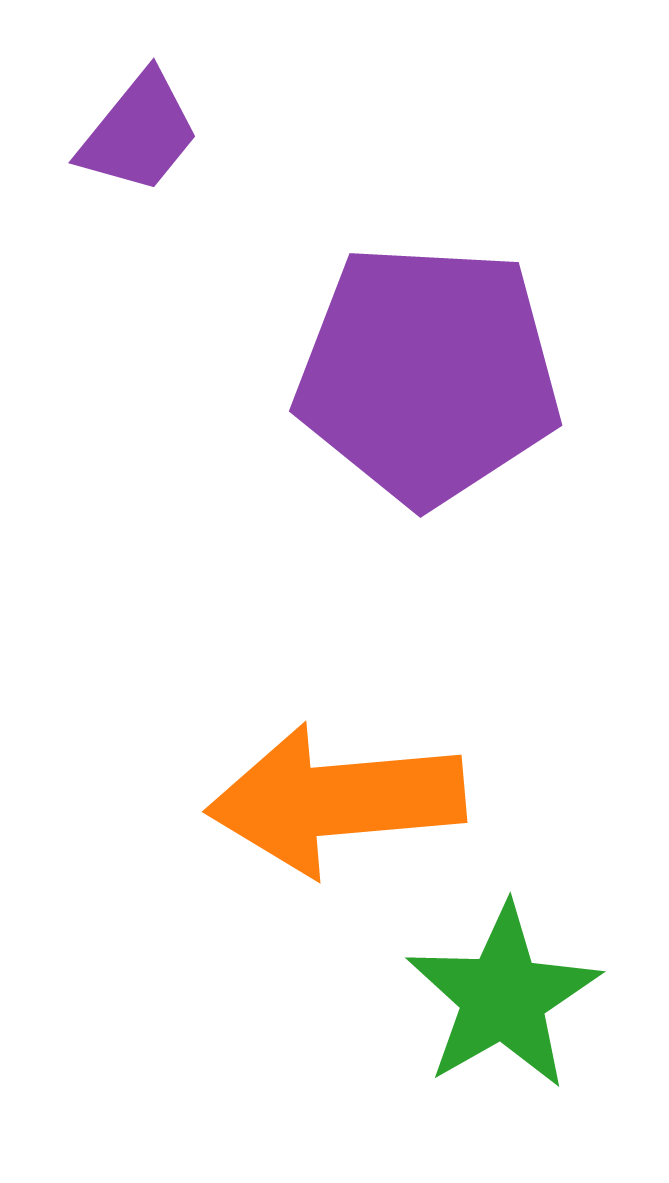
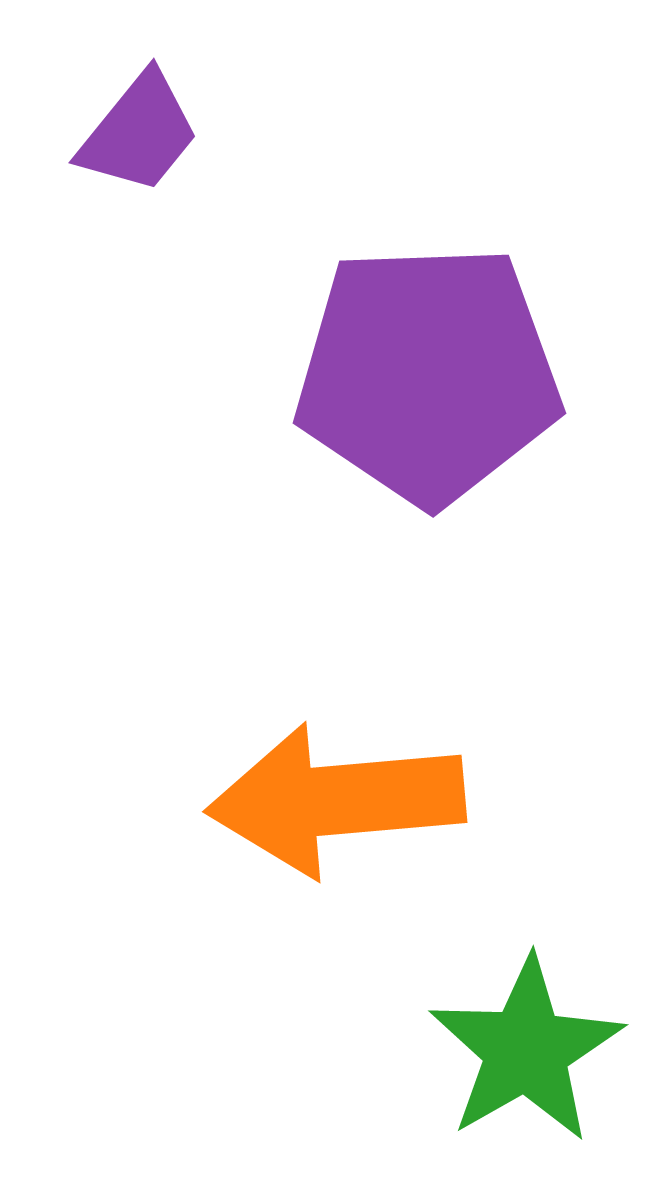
purple pentagon: rotated 5 degrees counterclockwise
green star: moved 23 px right, 53 px down
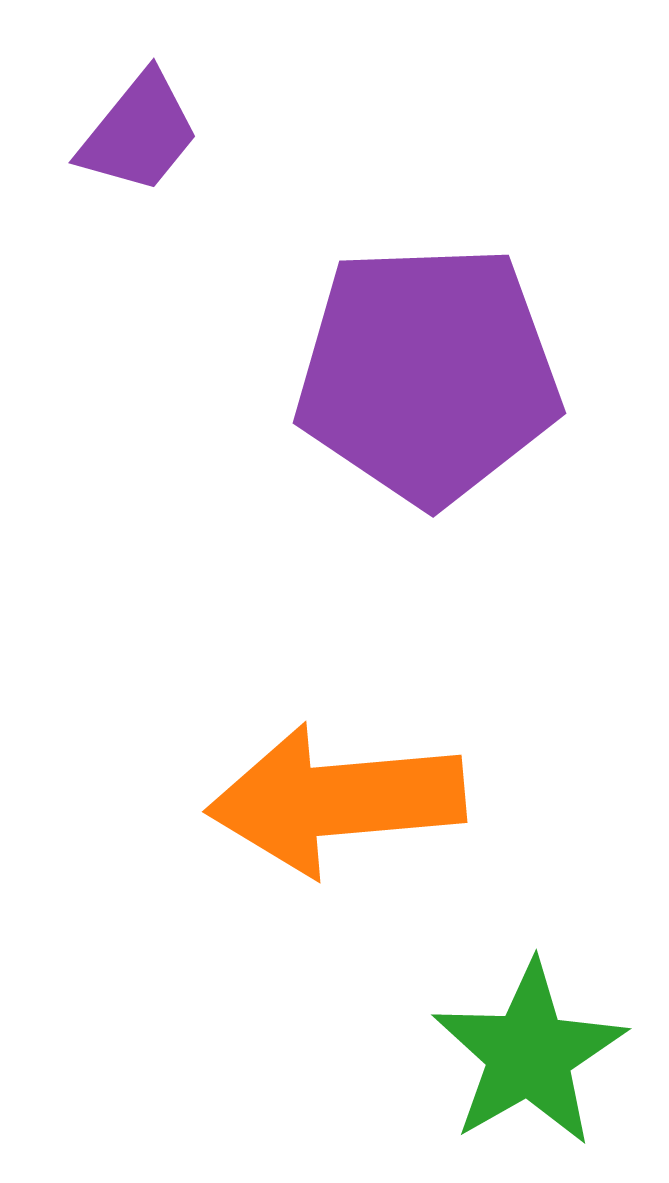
green star: moved 3 px right, 4 px down
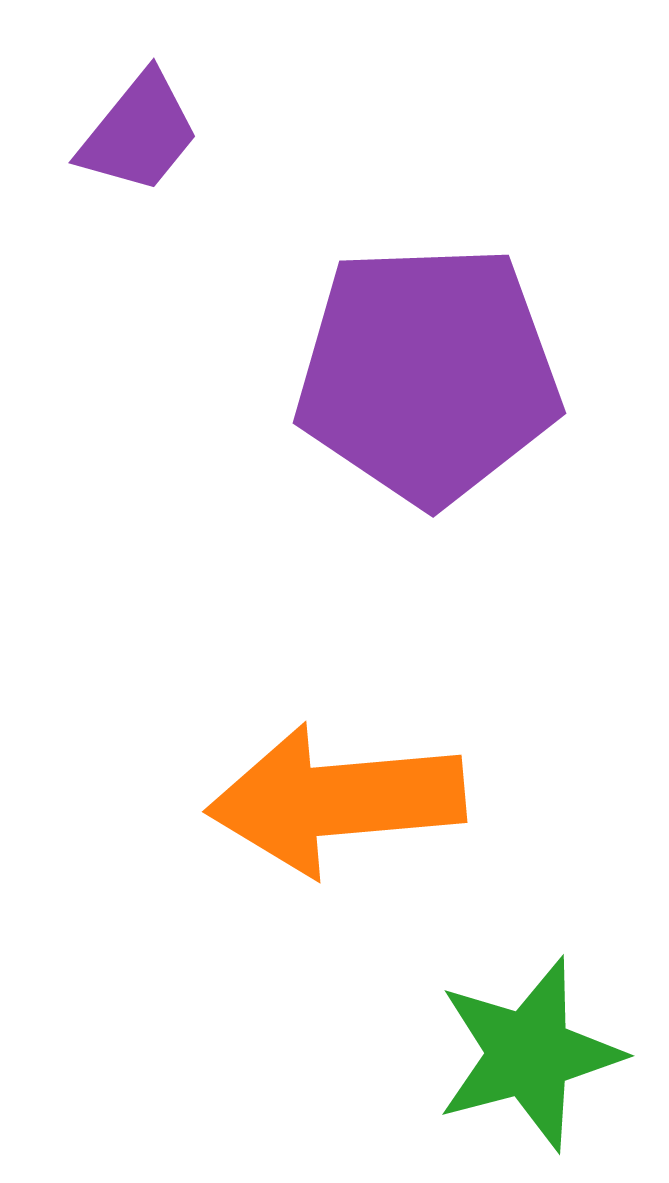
green star: rotated 15 degrees clockwise
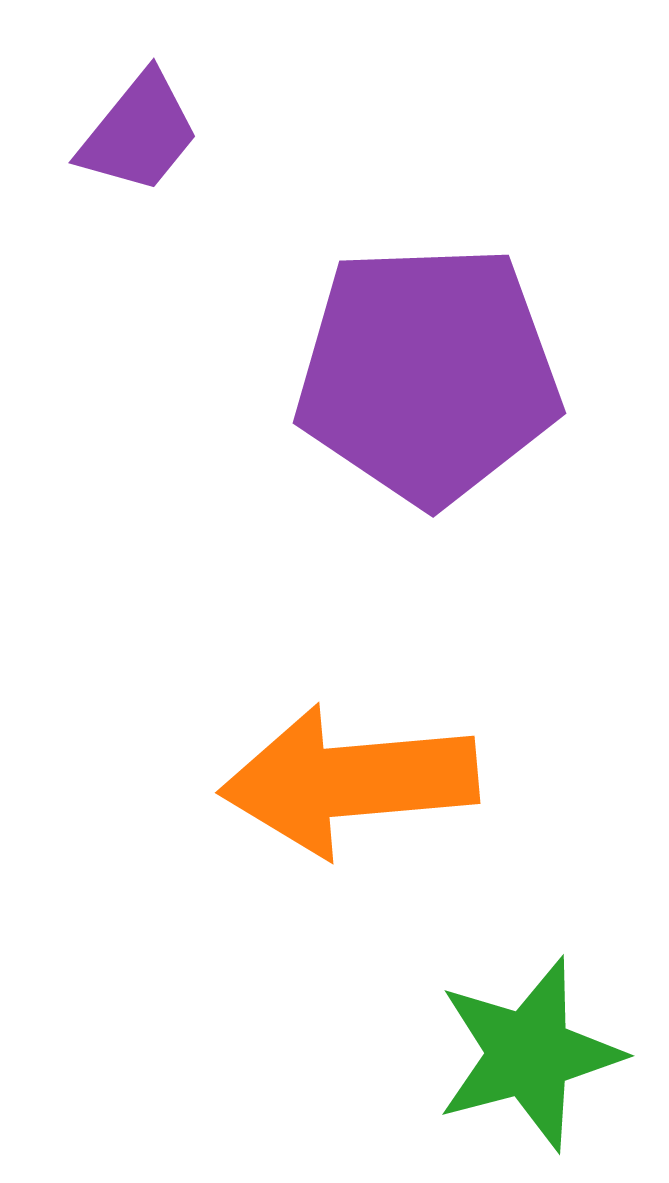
orange arrow: moved 13 px right, 19 px up
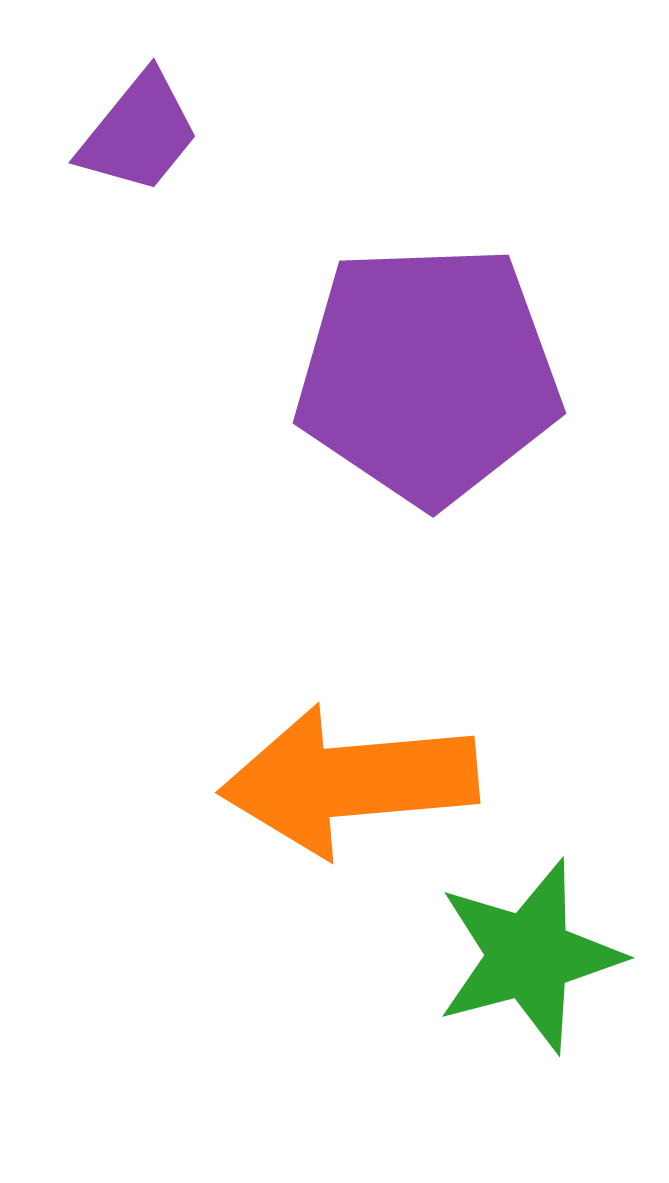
green star: moved 98 px up
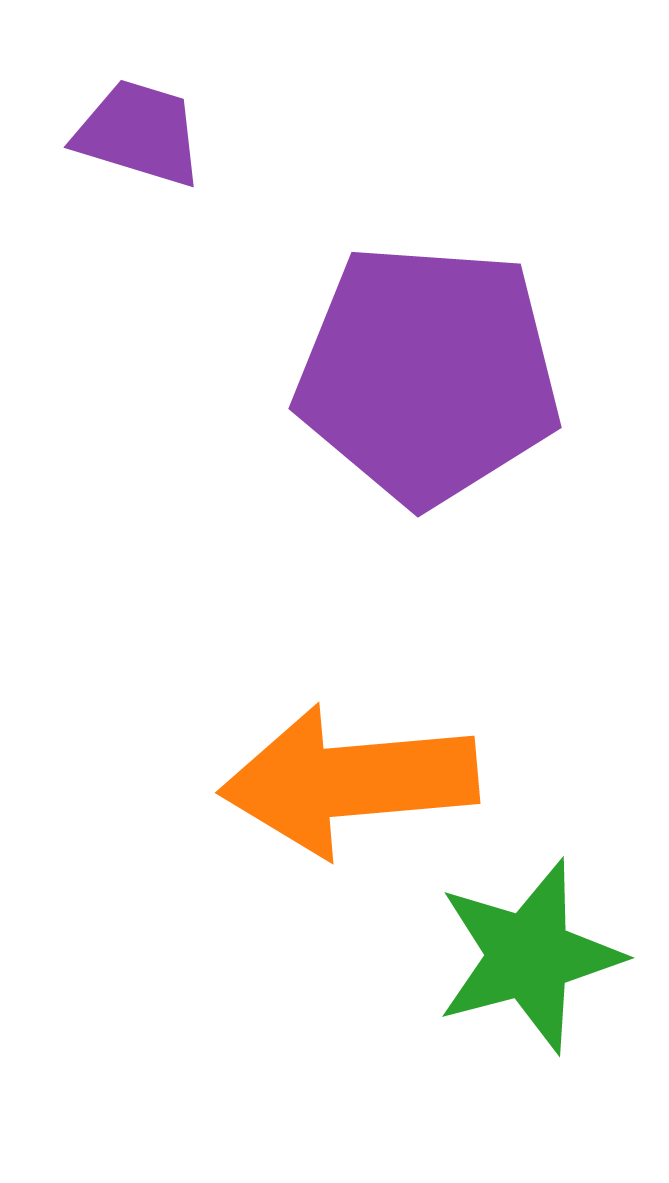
purple trapezoid: rotated 112 degrees counterclockwise
purple pentagon: rotated 6 degrees clockwise
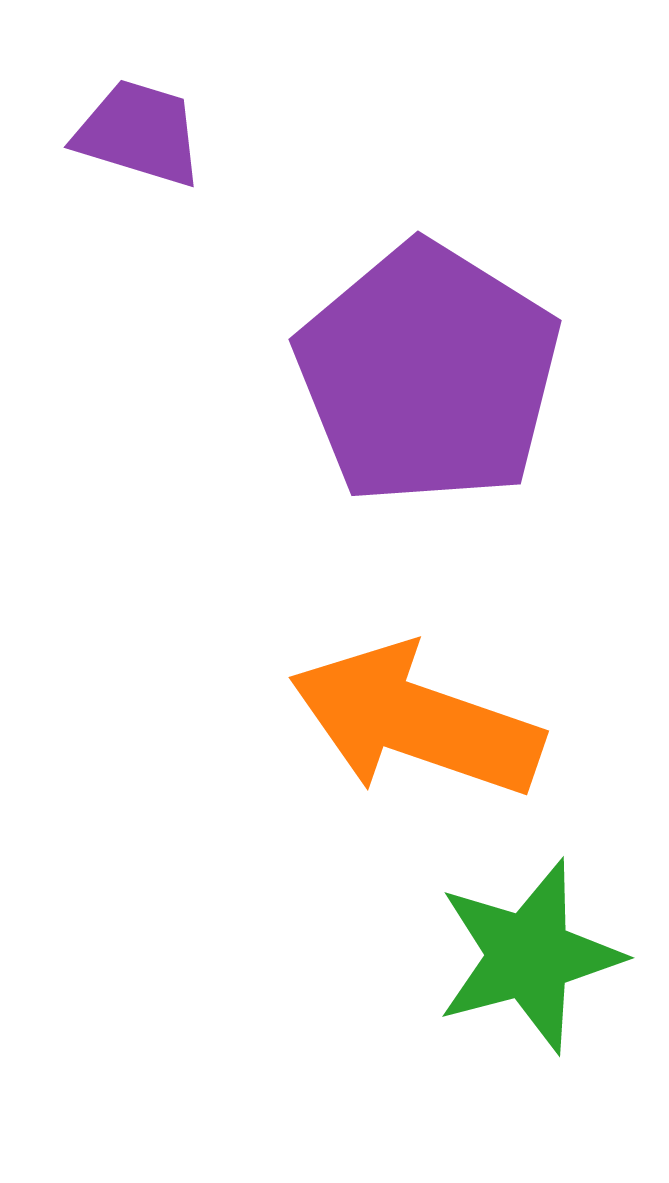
purple pentagon: rotated 28 degrees clockwise
orange arrow: moved 67 px right, 60 px up; rotated 24 degrees clockwise
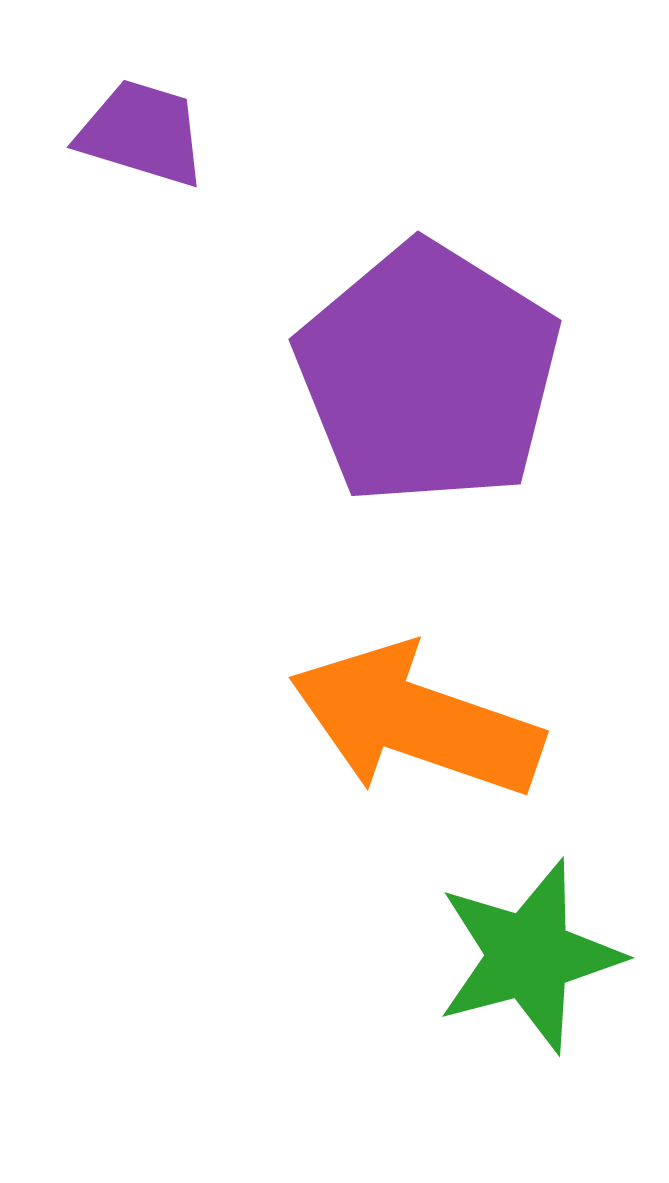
purple trapezoid: moved 3 px right
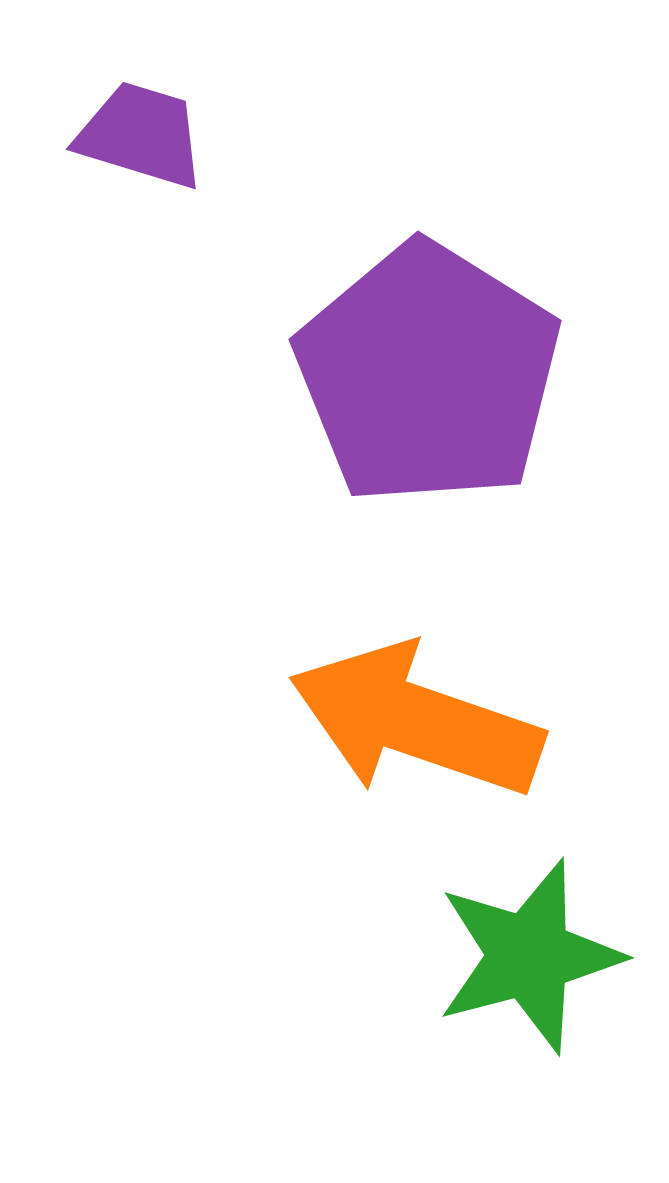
purple trapezoid: moved 1 px left, 2 px down
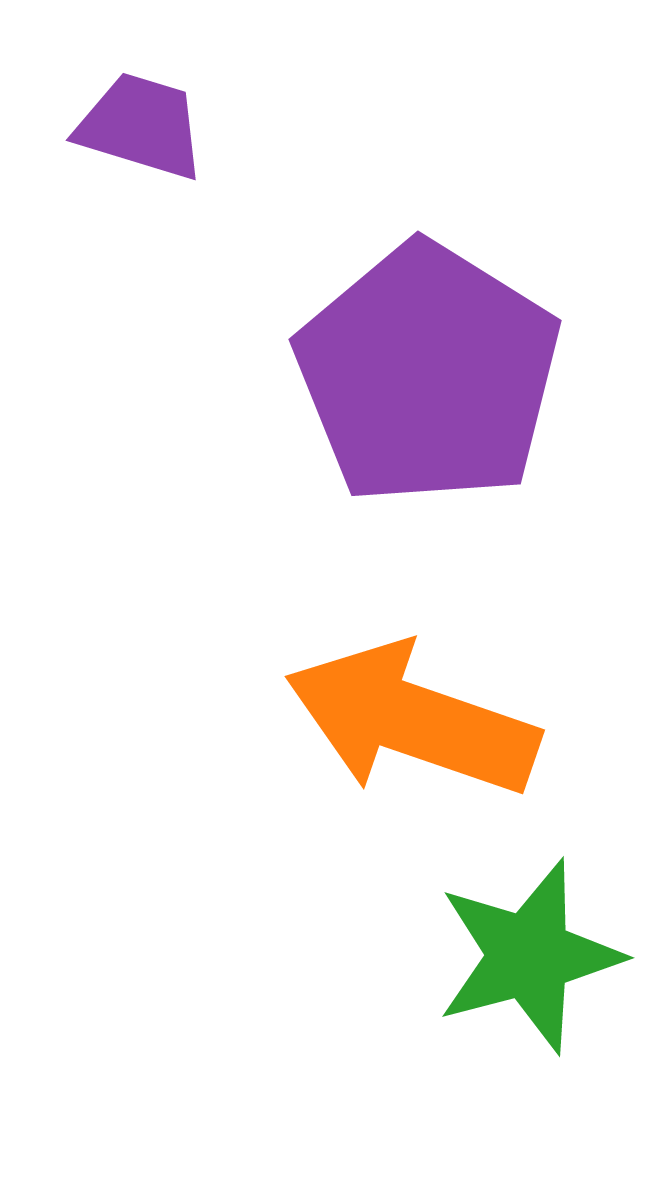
purple trapezoid: moved 9 px up
orange arrow: moved 4 px left, 1 px up
